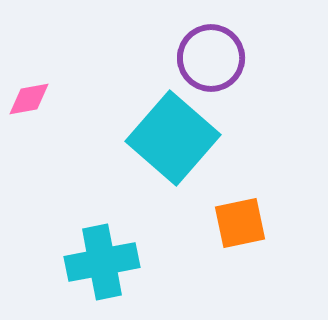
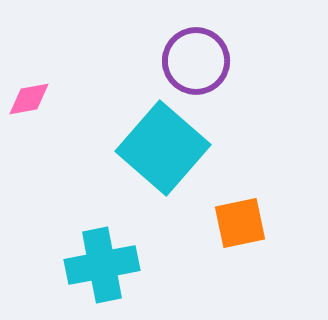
purple circle: moved 15 px left, 3 px down
cyan square: moved 10 px left, 10 px down
cyan cross: moved 3 px down
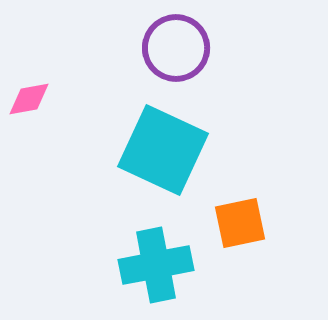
purple circle: moved 20 px left, 13 px up
cyan square: moved 2 px down; rotated 16 degrees counterclockwise
cyan cross: moved 54 px right
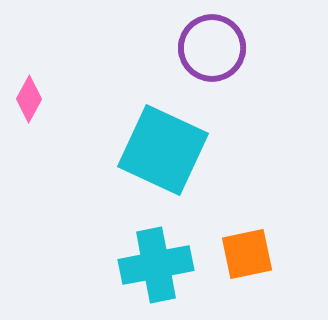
purple circle: moved 36 px right
pink diamond: rotated 51 degrees counterclockwise
orange square: moved 7 px right, 31 px down
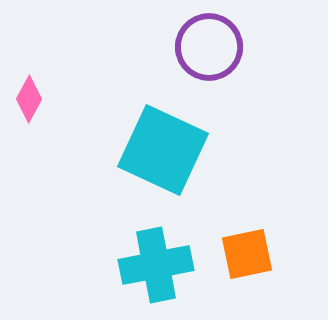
purple circle: moved 3 px left, 1 px up
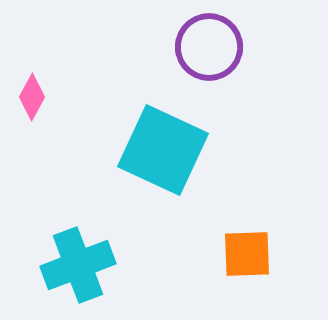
pink diamond: moved 3 px right, 2 px up
orange square: rotated 10 degrees clockwise
cyan cross: moved 78 px left; rotated 10 degrees counterclockwise
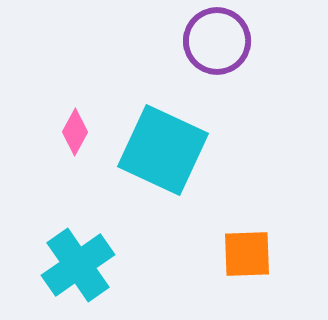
purple circle: moved 8 px right, 6 px up
pink diamond: moved 43 px right, 35 px down
cyan cross: rotated 14 degrees counterclockwise
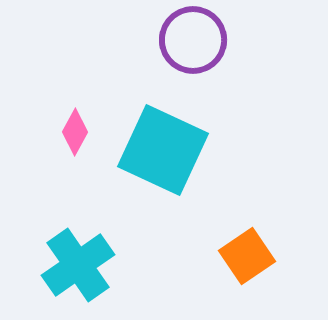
purple circle: moved 24 px left, 1 px up
orange square: moved 2 px down; rotated 32 degrees counterclockwise
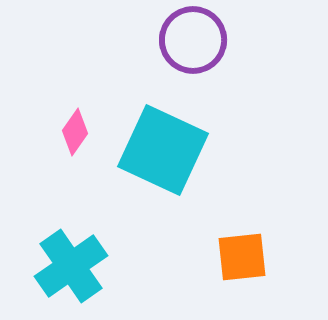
pink diamond: rotated 6 degrees clockwise
orange square: moved 5 px left, 1 px down; rotated 28 degrees clockwise
cyan cross: moved 7 px left, 1 px down
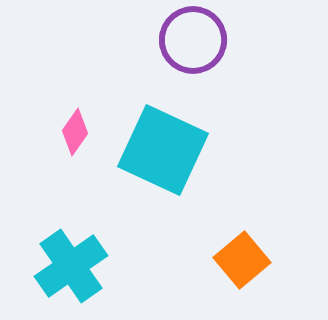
orange square: moved 3 px down; rotated 34 degrees counterclockwise
